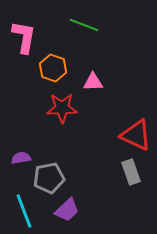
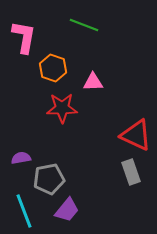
gray pentagon: moved 1 px down
purple trapezoid: rotated 8 degrees counterclockwise
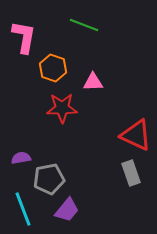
gray rectangle: moved 1 px down
cyan line: moved 1 px left, 2 px up
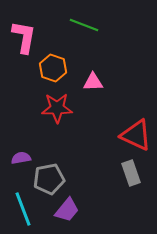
red star: moved 5 px left
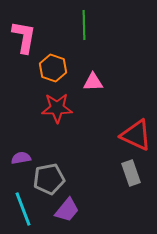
green line: rotated 68 degrees clockwise
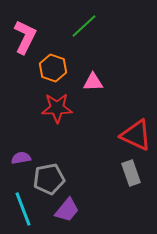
green line: moved 1 px down; rotated 48 degrees clockwise
pink L-shape: moved 1 px right; rotated 16 degrees clockwise
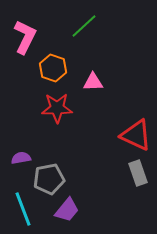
gray rectangle: moved 7 px right
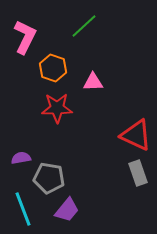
gray pentagon: moved 1 px up; rotated 20 degrees clockwise
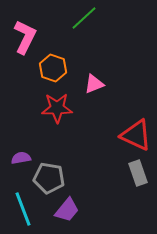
green line: moved 8 px up
pink triangle: moved 1 px right, 2 px down; rotated 20 degrees counterclockwise
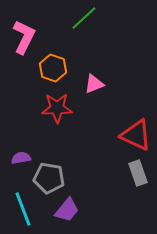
pink L-shape: moved 1 px left
